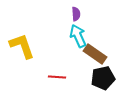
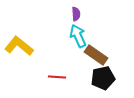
yellow L-shape: moved 3 px left; rotated 32 degrees counterclockwise
brown rectangle: moved 1 px right, 1 px down
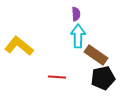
cyan arrow: rotated 25 degrees clockwise
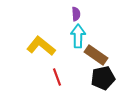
yellow L-shape: moved 22 px right
red line: rotated 66 degrees clockwise
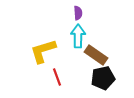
purple semicircle: moved 2 px right, 1 px up
yellow L-shape: moved 2 px right, 5 px down; rotated 56 degrees counterclockwise
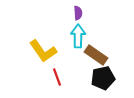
yellow L-shape: rotated 108 degrees counterclockwise
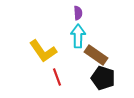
black pentagon: rotated 30 degrees clockwise
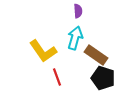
purple semicircle: moved 2 px up
cyan arrow: moved 3 px left, 2 px down; rotated 15 degrees clockwise
